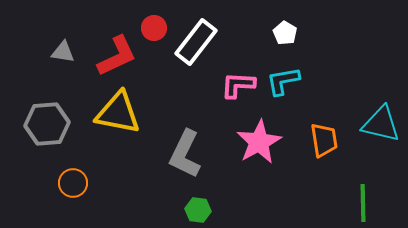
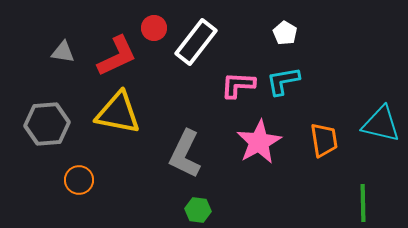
orange circle: moved 6 px right, 3 px up
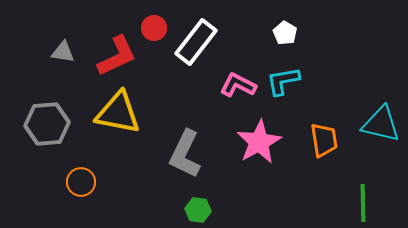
pink L-shape: rotated 24 degrees clockwise
orange circle: moved 2 px right, 2 px down
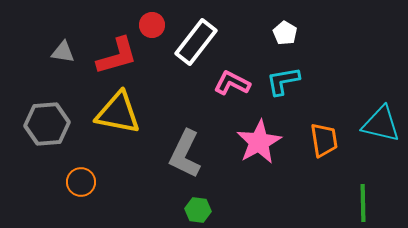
red circle: moved 2 px left, 3 px up
red L-shape: rotated 9 degrees clockwise
pink L-shape: moved 6 px left, 2 px up
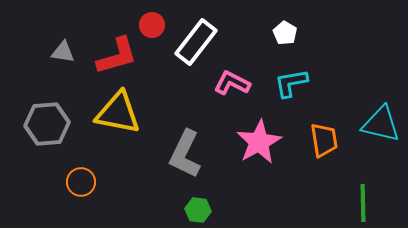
cyan L-shape: moved 8 px right, 2 px down
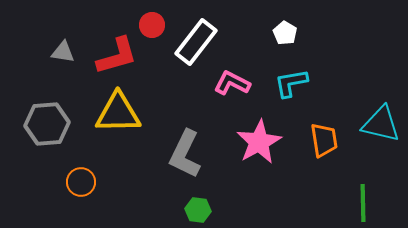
yellow triangle: rotated 12 degrees counterclockwise
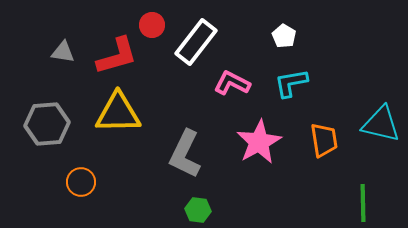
white pentagon: moved 1 px left, 3 px down
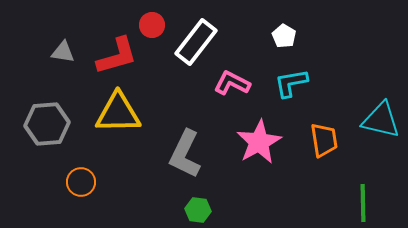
cyan triangle: moved 4 px up
